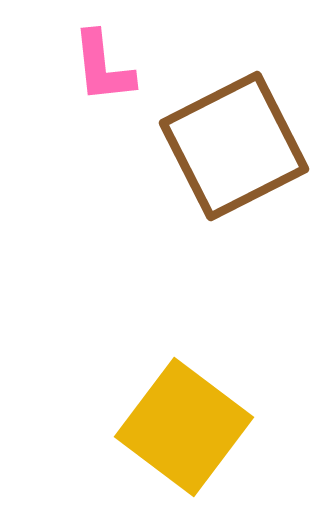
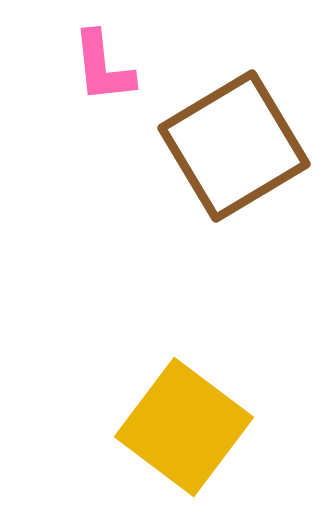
brown square: rotated 4 degrees counterclockwise
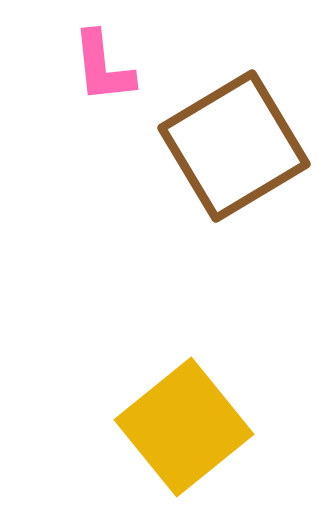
yellow square: rotated 14 degrees clockwise
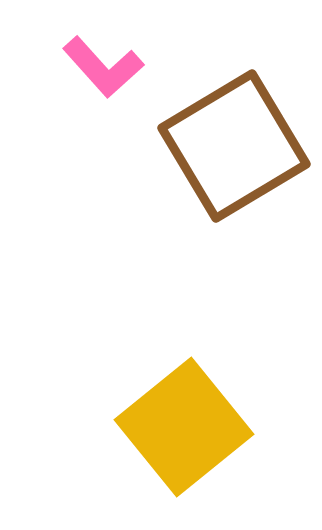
pink L-shape: rotated 36 degrees counterclockwise
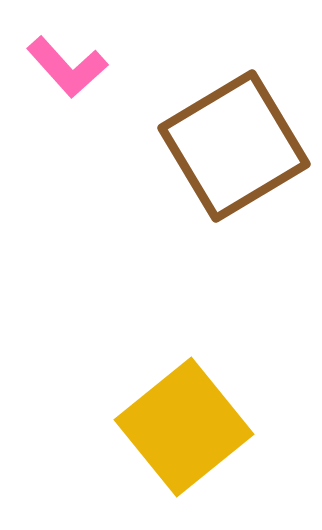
pink L-shape: moved 36 px left
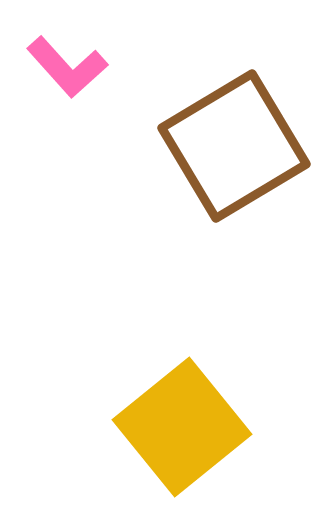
yellow square: moved 2 px left
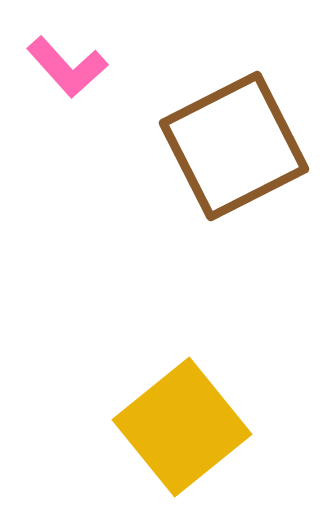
brown square: rotated 4 degrees clockwise
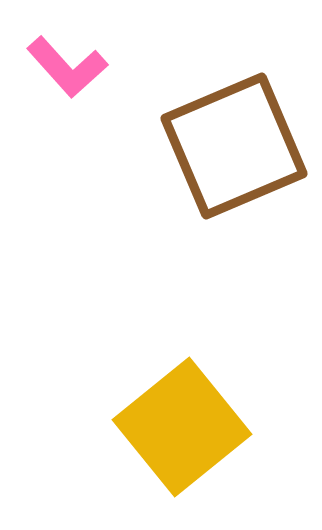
brown square: rotated 4 degrees clockwise
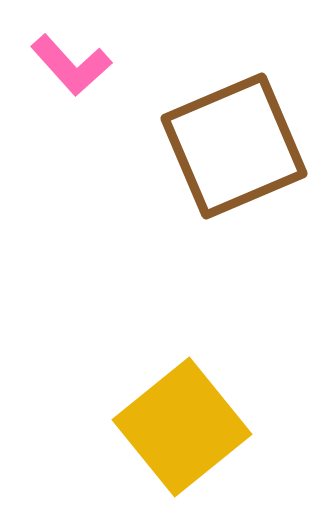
pink L-shape: moved 4 px right, 2 px up
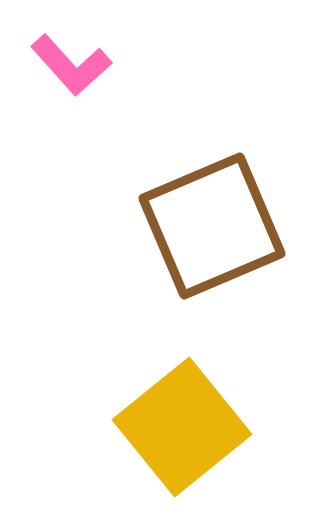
brown square: moved 22 px left, 80 px down
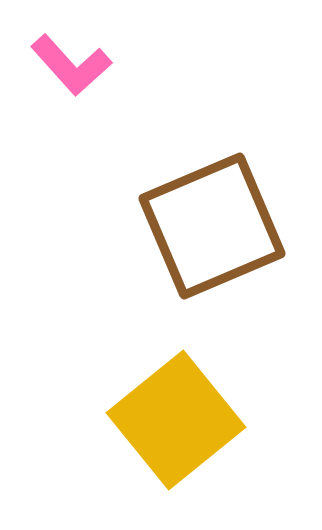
yellow square: moved 6 px left, 7 px up
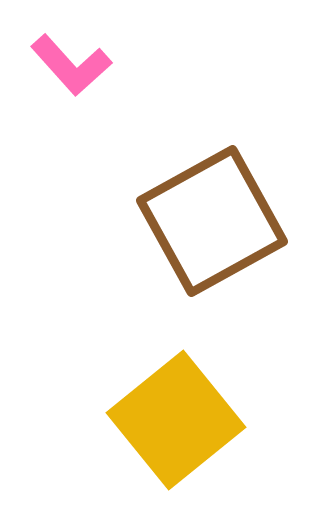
brown square: moved 5 px up; rotated 6 degrees counterclockwise
